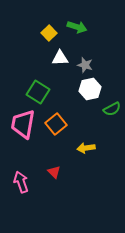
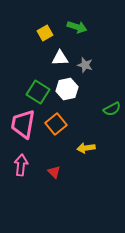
yellow square: moved 4 px left; rotated 14 degrees clockwise
white hexagon: moved 23 px left
pink arrow: moved 17 px up; rotated 25 degrees clockwise
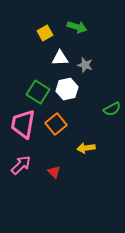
pink arrow: rotated 40 degrees clockwise
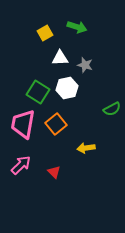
white hexagon: moved 1 px up
